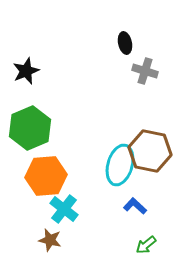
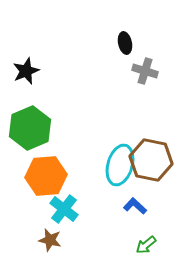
brown hexagon: moved 1 px right, 9 px down
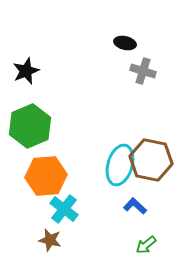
black ellipse: rotated 65 degrees counterclockwise
gray cross: moved 2 px left
green hexagon: moved 2 px up
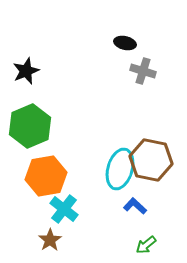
cyan ellipse: moved 4 px down
orange hexagon: rotated 6 degrees counterclockwise
brown star: rotated 25 degrees clockwise
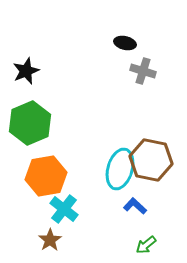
green hexagon: moved 3 px up
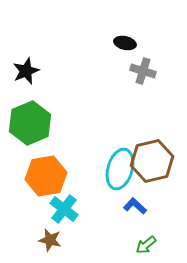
brown hexagon: moved 1 px right, 1 px down; rotated 24 degrees counterclockwise
brown star: rotated 25 degrees counterclockwise
